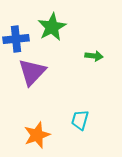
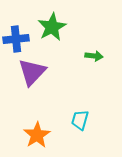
orange star: rotated 12 degrees counterclockwise
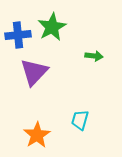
blue cross: moved 2 px right, 4 px up
purple triangle: moved 2 px right
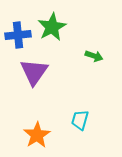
green arrow: rotated 12 degrees clockwise
purple triangle: rotated 8 degrees counterclockwise
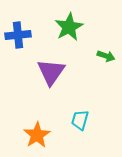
green star: moved 17 px right
green arrow: moved 12 px right
purple triangle: moved 17 px right
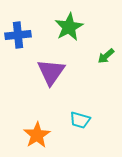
green arrow: rotated 120 degrees clockwise
cyan trapezoid: rotated 90 degrees counterclockwise
